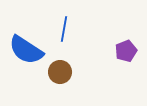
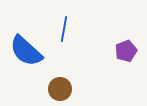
blue semicircle: moved 1 px down; rotated 9 degrees clockwise
brown circle: moved 17 px down
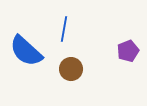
purple pentagon: moved 2 px right
brown circle: moved 11 px right, 20 px up
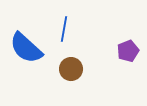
blue semicircle: moved 3 px up
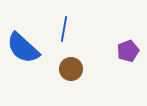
blue semicircle: moved 3 px left
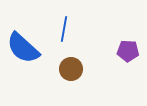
purple pentagon: rotated 25 degrees clockwise
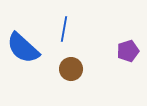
purple pentagon: rotated 20 degrees counterclockwise
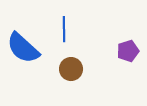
blue line: rotated 10 degrees counterclockwise
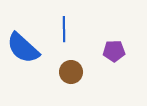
purple pentagon: moved 14 px left; rotated 15 degrees clockwise
brown circle: moved 3 px down
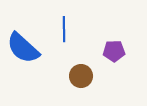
brown circle: moved 10 px right, 4 px down
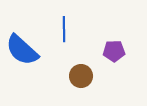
blue semicircle: moved 1 px left, 2 px down
